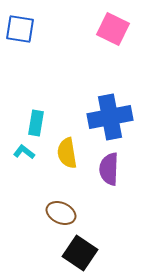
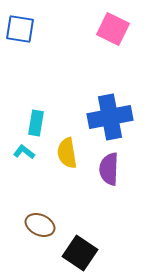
brown ellipse: moved 21 px left, 12 px down
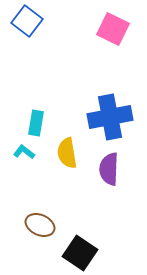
blue square: moved 7 px right, 8 px up; rotated 28 degrees clockwise
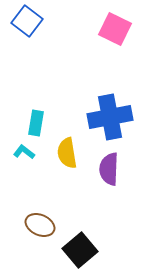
pink square: moved 2 px right
black square: moved 3 px up; rotated 16 degrees clockwise
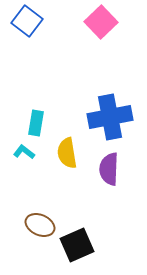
pink square: moved 14 px left, 7 px up; rotated 20 degrees clockwise
black square: moved 3 px left, 5 px up; rotated 16 degrees clockwise
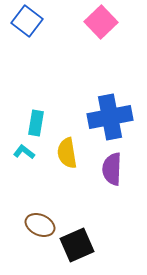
purple semicircle: moved 3 px right
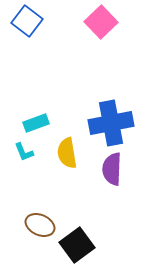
blue cross: moved 1 px right, 6 px down
cyan rectangle: rotated 60 degrees clockwise
cyan L-shape: rotated 150 degrees counterclockwise
black square: rotated 12 degrees counterclockwise
